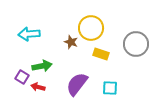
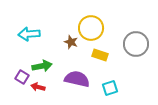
yellow rectangle: moved 1 px left, 1 px down
purple semicircle: moved 5 px up; rotated 65 degrees clockwise
cyan square: rotated 21 degrees counterclockwise
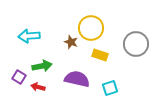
cyan arrow: moved 2 px down
purple square: moved 3 px left
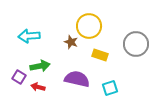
yellow circle: moved 2 px left, 2 px up
green arrow: moved 2 px left
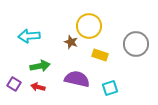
purple square: moved 5 px left, 7 px down
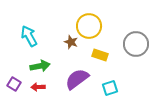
cyan arrow: rotated 65 degrees clockwise
purple semicircle: rotated 50 degrees counterclockwise
red arrow: rotated 16 degrees counterclockwise
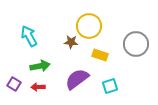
brown star: rotated 16 degrees counterclockwise
cyan square: moved 2 px up
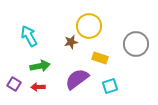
brown star: rotated 16 degrees counterclockwise
yellow rectangle: moved 3 px down
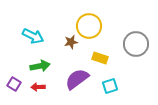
cyan arrow: moved 4 px right; rotated 145 degrees clockwise
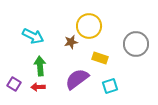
green arrow: rotated 84 degrees counterclockwise
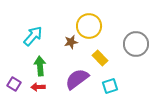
cyan arrow: rotated 75 degrees counterclockwise
yellow rectangle: rotated 28 degrees clockwise
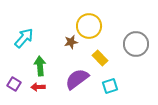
cyan arrow: moved 9 px left, 2 px down
